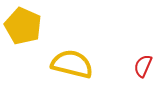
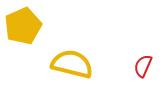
yellow pentagon: rotated 24 degrees clockwise
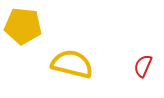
yellow pentagon: rotated 30 degrees clockwise
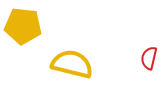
red semicircle: moved 6 px right, 8 px up; rotated 10 degrees counterclockwise
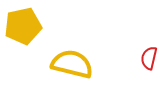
yellow pentagon: rotated 18 degrees counterclockwise
